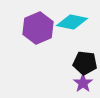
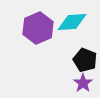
cyan diamond: rotated 16 degrees counterclockwise
black pentagon: moved 3 px up; rotated 15 degrees clockwise
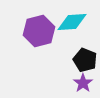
purple hexagon: moved 1 px right, 3 px down; rotated 8 degrees clockwise
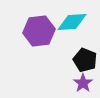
purple hexagon: rotated 8 degrees clockwise
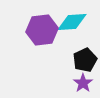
purple hexagon: moved 3 px right, 1 px up
black pentagon: rotated 25 degrees clockwise
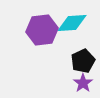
cyan diamond: moved 1 px down
black pentagon: moved 2 px left, 1 px down
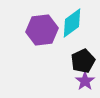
cyan diamond: rotated 32 degrees counterclockwise
purple star: moved 2 px right, 2 px up
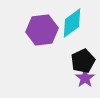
purple star: moved 3 px up
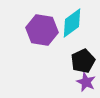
purple hexagon: rotated 16 degrees clockwise
purple star: moved 1 px right, 4 px down; rotated 12 degrees counterclockwise
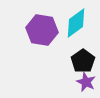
cyan diamond: moved 4 px right
black pentagon: rotated 10 degrees counterclockwise
